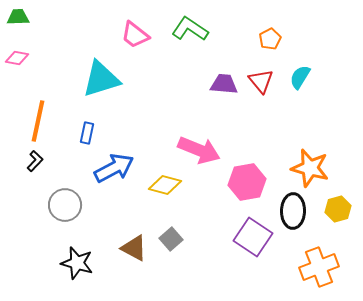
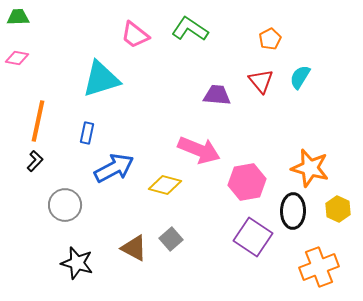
purple trapezoid: moved 7 px left, 11 px down
yellow hexagon: rotated 20 degrees counterclockwise
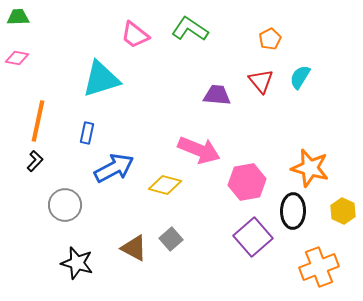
yellow hexagon: moved 5 px right, 2 px down
purple square: rotated 15 degrees clockwise
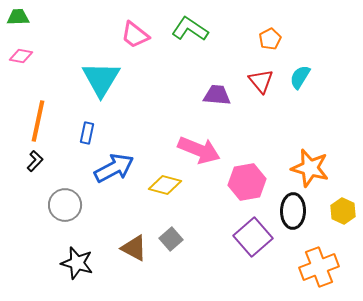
pink diamond: moved 4 px right, 2 px up
cyan triangle: rotated 42 degrees counterclockwise
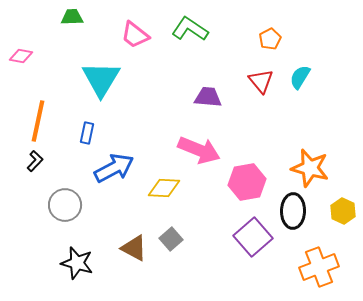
green trapezoid: moved 54 px right
purple trapezoid: moved 9 px left, 2 px down
yellow diamond: moved 1 px left, 3 px down; rotated 12 degrees counterclockwise
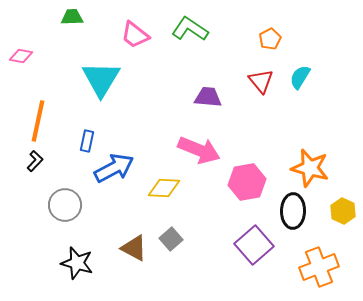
blue rectangle: moved 8 px down
purple square: moved 1 px right, 8 px down
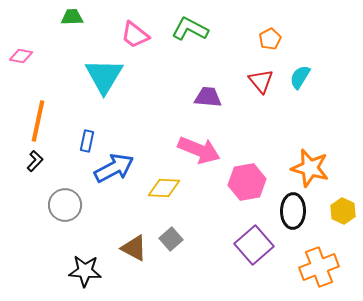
green L-shape: rotated 6 degrees counterclockwise
cyan triangle: moved 3 px right, 3 px up
black star: moved 8 px right, 8 px down; rotated 12 degrees counterclockwise
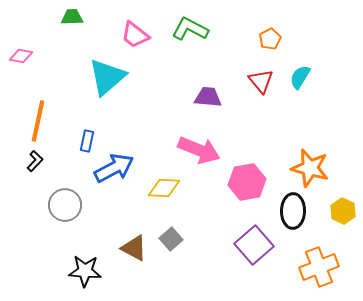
cyan triangle: moved 3 px right, 1 px down; rotated 18 degrees clockwise
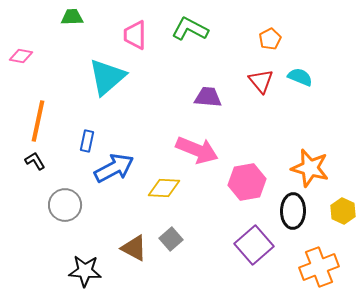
pink trapezoid: rotated 52 degrees clockwise
cyan semicircle: rotated 80 degrees clockwise
pink arrow: moved 2 px left
black L-shape: rotated 75 degrees counterclockwise
